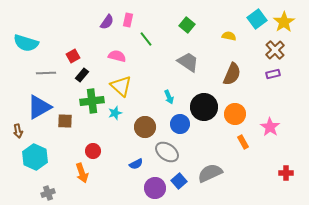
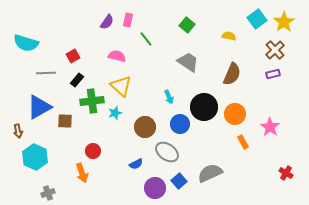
black rectangle: moved 5 px left, 5 px down
red cross: rotated 32 degrees clockwise
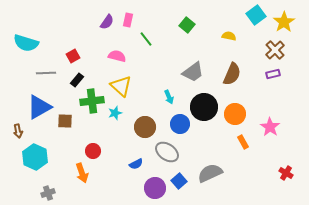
cyan square: moved 1 px left, 4 px up
gray trapezoid: moved 5 px right, 10 px down; rotated 110 degrees clockwise
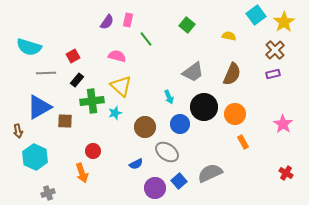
cyan semicircle: moved 3 px right, 4 px down
pink star: moved 13 px right, 3 px up
